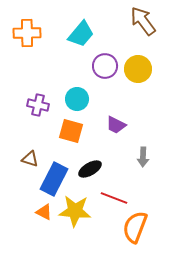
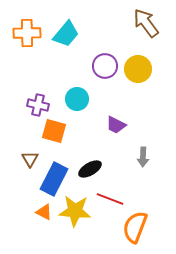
brown arrow: moved 3 px right, 2 px down
cyan trapezoid: moved 15 px left
orange square: moved 17 px left
brown triangle: rotated 42 degrees clockwise
red line: moved 4 px left, 1 px down
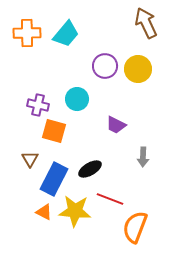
brown arrow: rotated 12 degrees clockwise
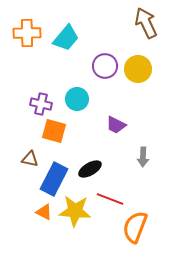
cyan trapezoid: moved 4 px down
purple cross: moved 3 px right, 1 px up
brown triangle: rotated 48 degrees counterclockwise
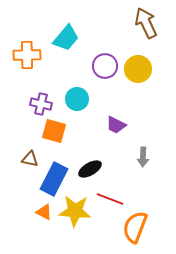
orange cross: moved 22 px down
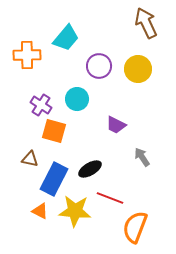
purple circle: moved 6 px left
purple cross: moved 1 px down; rotated 20 degrees clockwise
gray arrow: moved 1 px left; rotated 144 degrees clockwise
red line: moved 1 px up
orange triangle: moved 4 px left, 1 px up
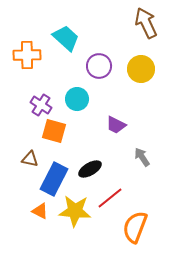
cyan trapezoid: rotated 88 degrees counterclockwise
yellow circle: moved 3 px right
red line: rotated 60 degrees counterclockwise
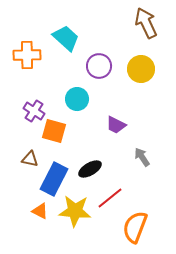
purple cross: moved 7 px left, 6 px down
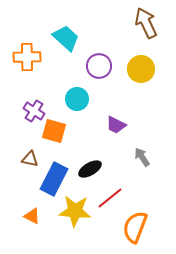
orange cross: moved 2 px down
orange triangle: moved 8 px left, 5 px down
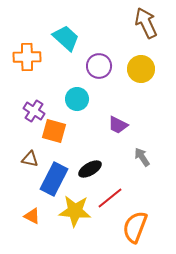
purple trapezoid: moved 2 px right
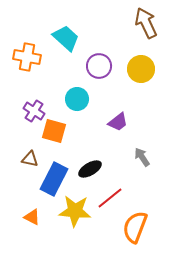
orange cross: rotated 12 degrees clockwise
purple trapezoid: moved 3 px up; rotated 65 degrees counterclockwise
orange triangle: moved 1 px down
